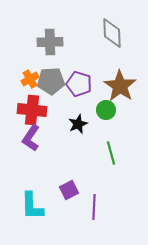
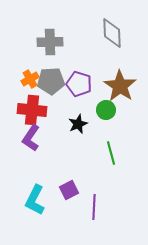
cyan L-shape: moved 3 px right, 6 px up; rotated 28 degrees clockwise
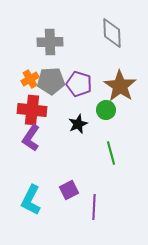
cyan L-shape: moved 4 px left
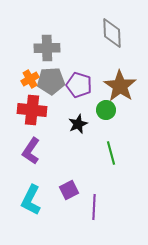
gray cross: moved 3 px left, 6 px down
purple pentagon: moved 1 px down
purple L-shape: moved 13 px down
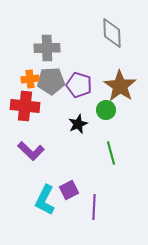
orange cross: rotated 24 degrees clockwise
red cross: moved 7 px left, 4 px up
purple L-shape: rotated 80 degrees counterclockwise
cyan L-shape: moved 14 px right
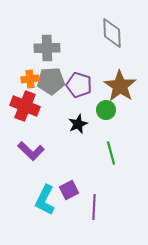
red cross: rotated 16 degrees clockwise
